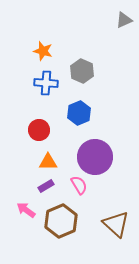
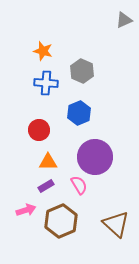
pink arrow: rotated 126 degrees clockwise
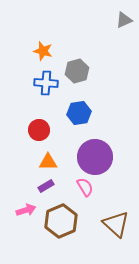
gray hexagon: moved 5 px left; rotated 20 degrees clockwise
blue hexagon: rotated 15 degrees clockwise
pink semicircle: moved 6 px right, 2 px down
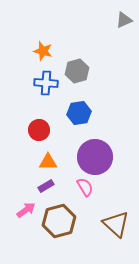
pink arrow: rotated 18 degrees counterclockwise
brown hexagon: moved 2 px left; rotated 8 degrees clockwise
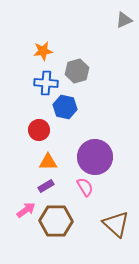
orange star: rotated 24 degrees counterclockwise
blue hexagon: moved 14 px left, 6 px up; rotated 20 degrees clockwise
brown hexagon: moved 3 px left; rotated 16 degrees clockwise
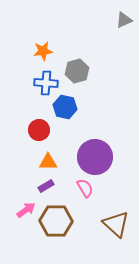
pink semicircle: moved 1 px down
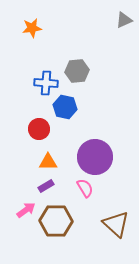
orange star: moved 11 px left, 23 px up
gray hexagon: rotated 10 degrees clockwise
red circle: moved 1 px up
